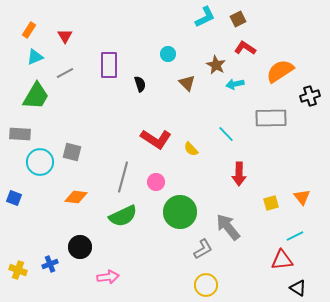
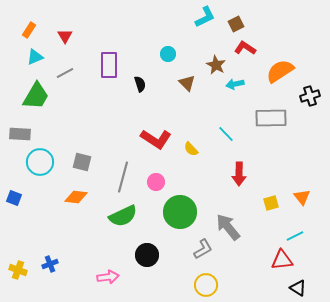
brown square at (238, 19): moved 2 px left, 5 px down
gray square at (72, 152): moved 10 px right, 10 px down
black circle at (80, 247): moved 67 px right, 8 px down
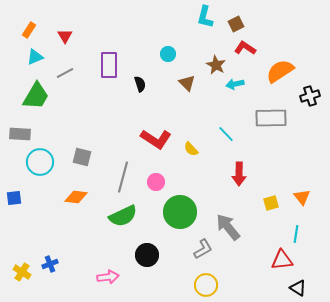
cyan L-shape at (205, 17): rotated 130 degrees clockwise
gray square at (82, 162): moved 5 px up
blue square at (14, 198): rotated 28 degrees counterclockwise
cyan line at (295, 236): moved 1 px right, 2 px up; rotated 54 degrees counterclockwise
yellow cross at (18, 270): moved 4 px right, 2 px down; rotated 12 degrees clockwise
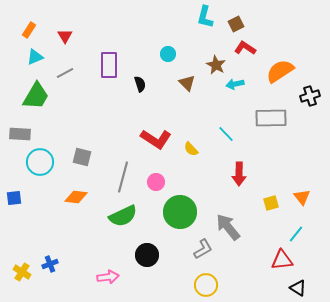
cyan line at (296, 234): rotated 30 degrees clockwise
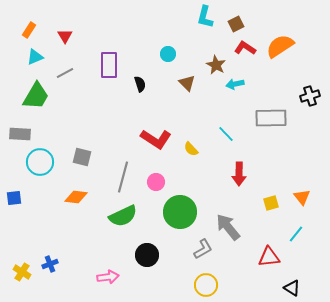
orange semicircle at (280, 71): moved 25 px up
red triangle at (282, 260): moved 13 px left, 3 px up
black triangle at (298, 288): moved 6 px left
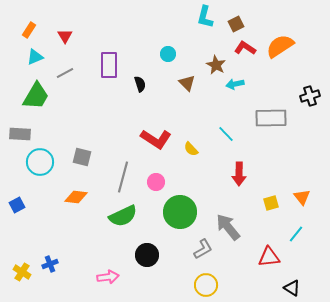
blue square at (14, 198): moved 3 px right, 7 px down; rotated 21 degrees counterclockwise
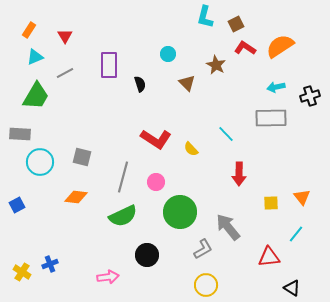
cyan arrow at (235, 84): moved 41 px right, 3 px down
yellow square at (271, 203): rotated 14 degrees clockwise
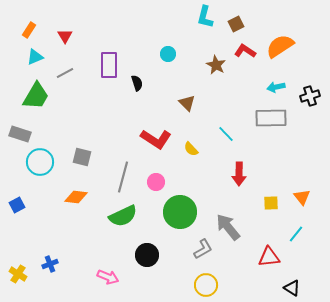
red L-shape at (245, 48): moved 3 px down
brown triangle at (187, 83): moved 20 px down
black semicircle at (140, 84): moved 3 px left, 1 px up
gray rectangle at (20, 134): rotated 15 degrees clockwise
yellow cross at (22, 272): moved 4 px left, 2 px down
pink arrow at (108, 277): rotated 30 degrees clockwise
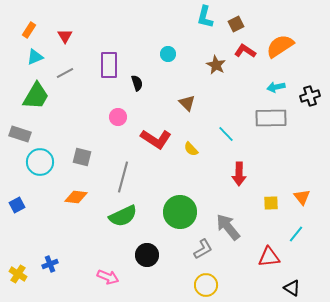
pink circle at (156, 182): moved 38 px left, 65 px up
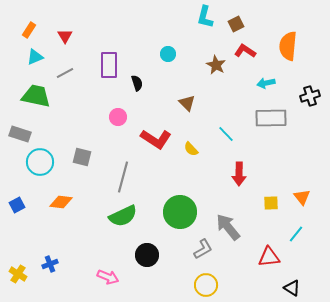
orange semicircle at (280, 46): moved 8 px right; rotated 52 degrees counterclockwise
cyan arrow at (276, 87): moved 10 px left, 4 px up
green trapezoid at (36, 96): rotated 108 degrees counterclockwise
orange diamond at (76, 197): moved 15 px left, 5 px down
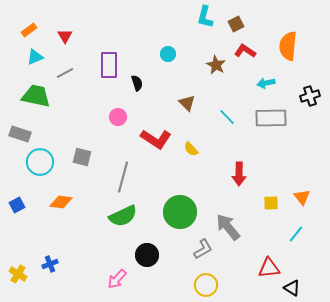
orange rectangle at (29, 30): rotated 21 degrees clockwise
cyan line at (226, 134): moved 1 px right, 17 px up
red triangle at (269, 257): moved 11 px down
pink arrow at (108, 277): moved 9 px right, 2 px down; rotated 110 degrees clockwise
